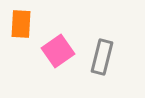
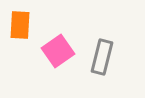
orange rectangle: moved 1 px left, 1 px down
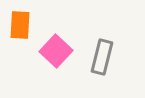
pink square: moved 2 px left; rotated 12 degrees counterclockwise
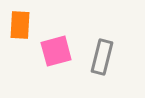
pink square: rotated 32 degrees clockwise
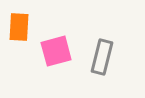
orange rectangle: moved 1 px left, 2 px down
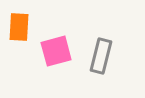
gray rectangle: moved 1 px left, 1 px up
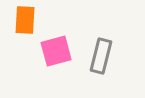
orange rectangle: moved 6 px right, 7 px up
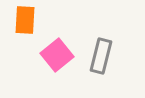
pink square: moved 1 px right, 4 px down; rotated 24 degrees counterclockwise
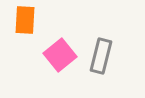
pink square: moved 3 px right
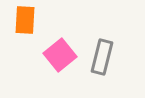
gray rectangle: moved 1 px right, 1 px down
